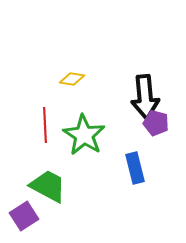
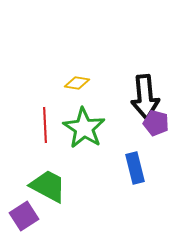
yellow diamond: moved 5 px right, 4 px down
green star: moved 7 px up
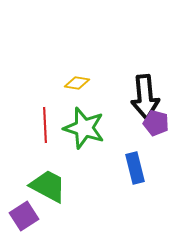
green star: rotated 15 degrees counterclockwise
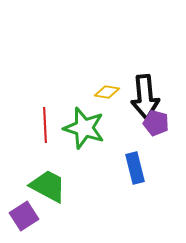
yellow diamond: moved 30 px right, 9 px down
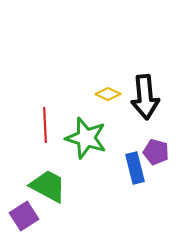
yellow diamond: moved 1 px right, 2 px down; rotated 15 degrees clockwise
purple pentagon: moved 29 px down
green star: moved 2 px right, 10 px down
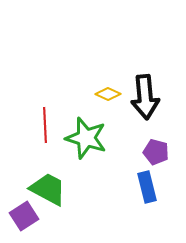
blue rectangle: moved 12 px right, 19 px down
green trapezoid: moved 3 px down
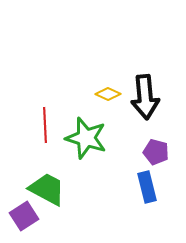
green trapezoid: moved 1 px left
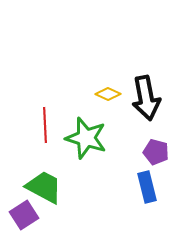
black arrow: moved 1 px right, 1 px down; rotated 6 degrees counterclockwise
green trapezoid: moved 3 px left, 2 px up
purple square: moved 1 px up
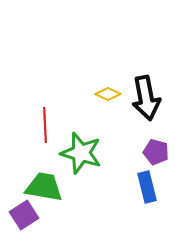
green star: moved 5 px left, 15 px down
green trapezoid: rotated 18 degrees counterclockwise
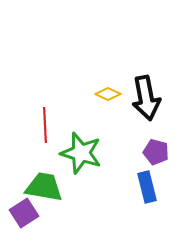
purple square: moved 2 px up
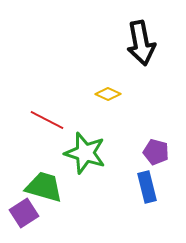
black arrow: moved 5 px left, 55 px up
red line: moved 2 px right, 5 px up; rotated 60 degrees counterclockwise
green star: moved 4 px right
green trapezoid: rotated 6 degrees clockwise
